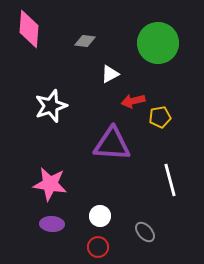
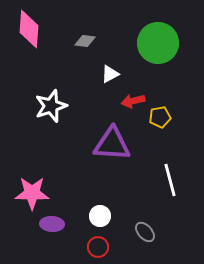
pink star: moved 18 px left, 9 px down; rotated 8 degrees counterclockwise
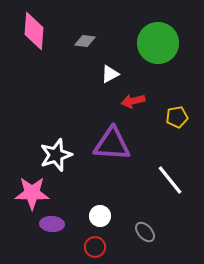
pink diamond: moved 5 px right, 2 px down
white star: moved 5 px right, 49 px down
yellow pentagon: moved 17 px right
white line: rotated 24 degrees counterclockwise
red circle: moved 3 px left
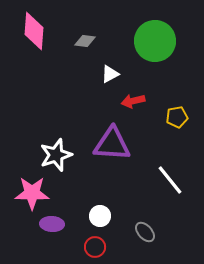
green circle: moved 3 px left, 2 px up
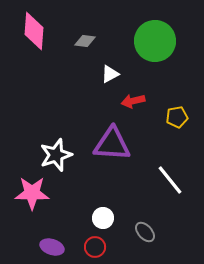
white circle: moved 3 px right, 2 px down
purple ellipse: moved 23 px down; rotated 15 degrees clockwise
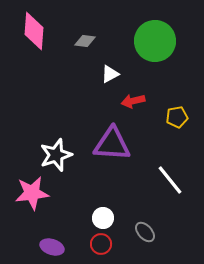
pink star: rotated 8 degrees counterclockwise
red circle: moved 6 px right, 3 px up
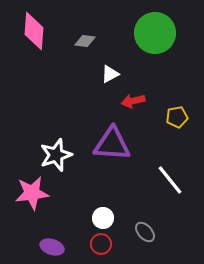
green circle: moved 8 px up
